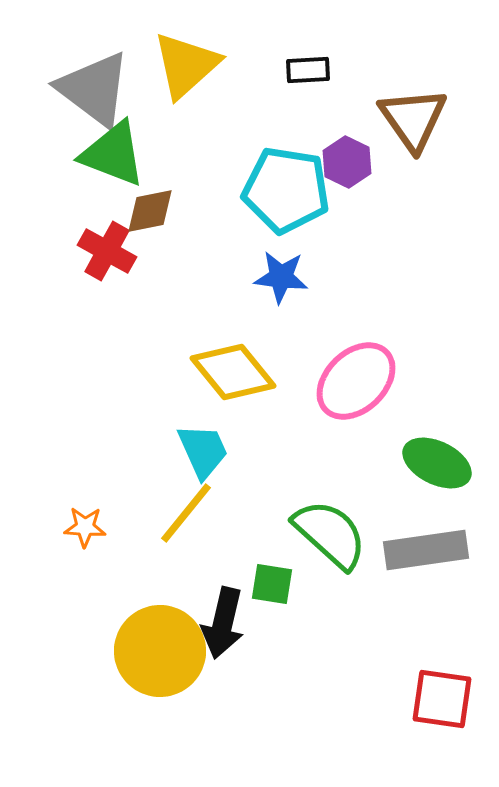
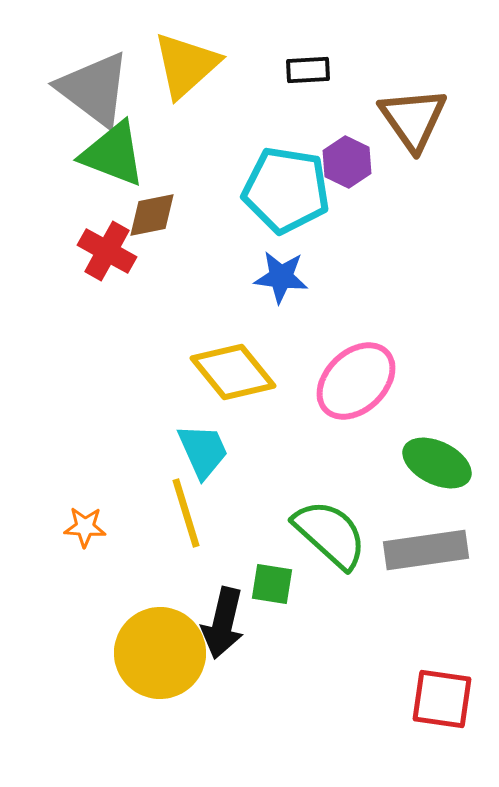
brown diamond: moved 2 px right, 4 px down
yellow line: rotated 56 degrees counterclockwise
yellow circle: moved 2 px down
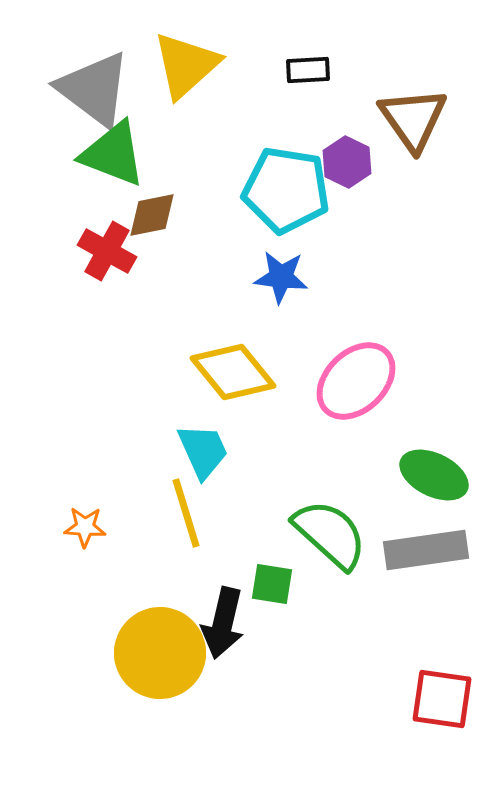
green ellipse: moved 3 px left, 12 px down
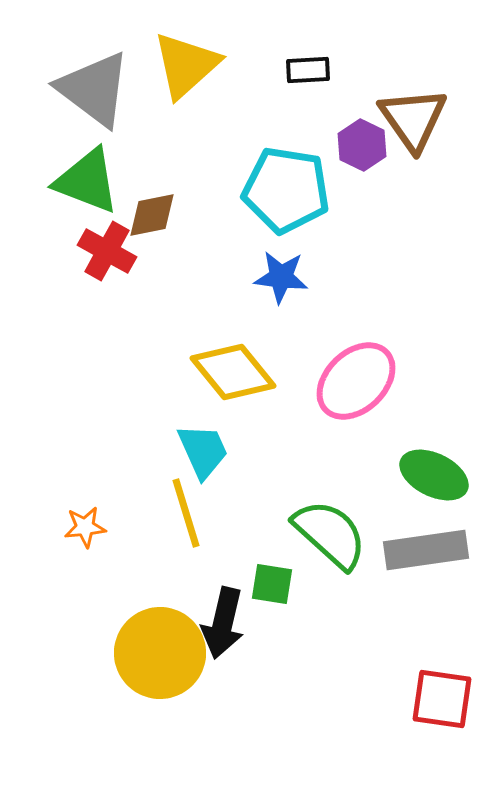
green triangle: moved 26 px left, 27 px down
purple hexagon: moved 15 px right, 17 px up
orange star: rotated 9 degrees counterclockwise
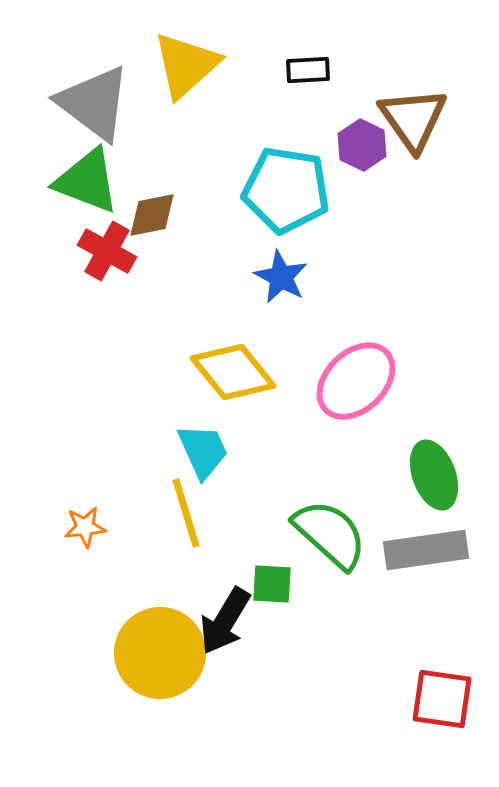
gray triangle: moved 14 px down
blue star: rotated 22 degrees clockwise
green ellipse: rotated 44 degrees clockwise
green square: rotated 6 degrees counterclockwise
black arrow: moved 2 px right, 2 px up; rotated 18 degrees clockwise
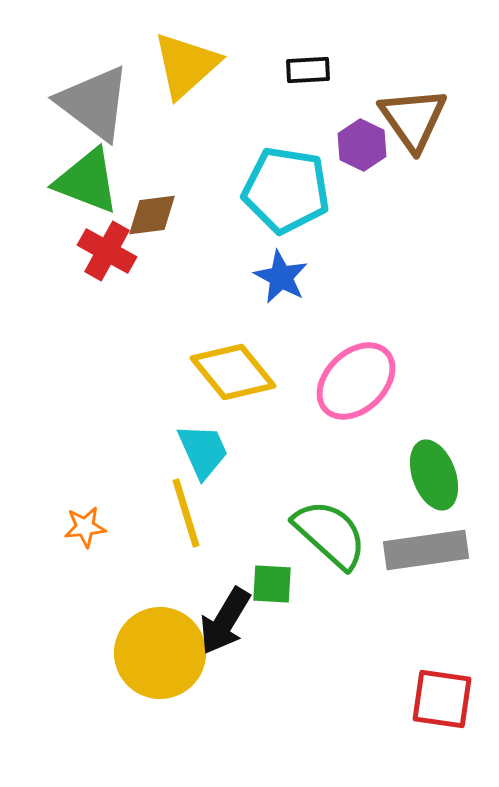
brown diamond: rotated 4 degrees clockwise
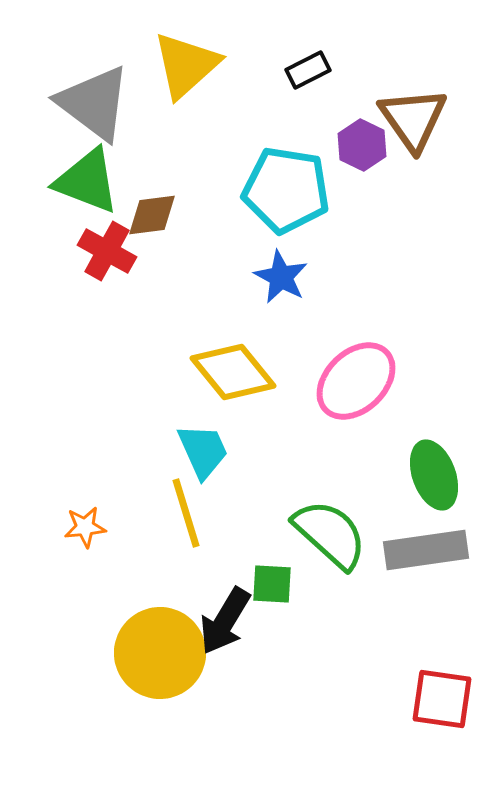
black rectangle: rotated 24 degrees counterclockwise
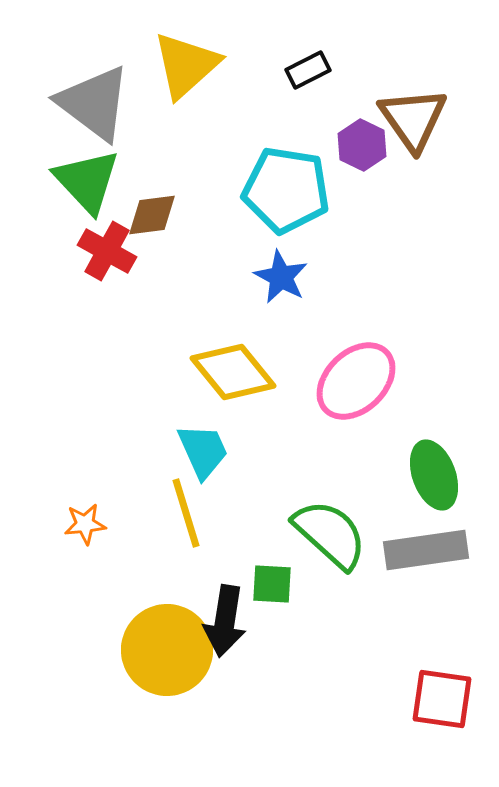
green triangle: rotated 26 degrees clockwise
orange star: moved 3 px up
black arrow: rotated 22 degrees counterclockwise
yellow circle: moved 7 px right, 3 px up
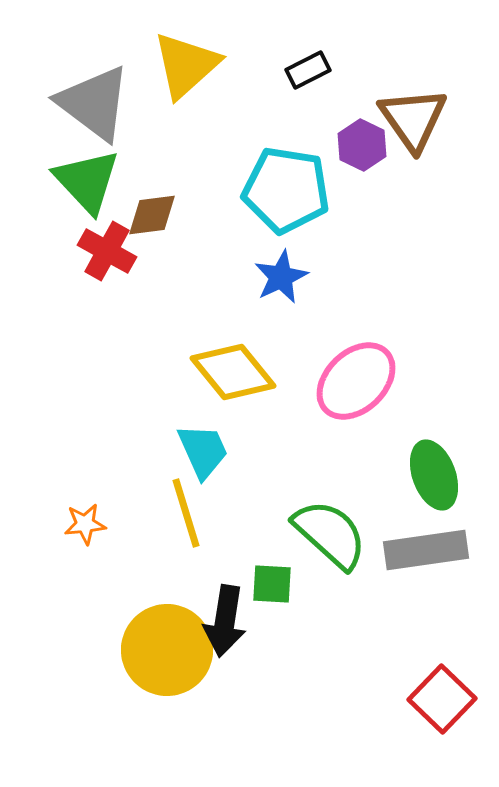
blue star: rotated 18 degrees clockwise
red square: rotated 36 degrees clockwise
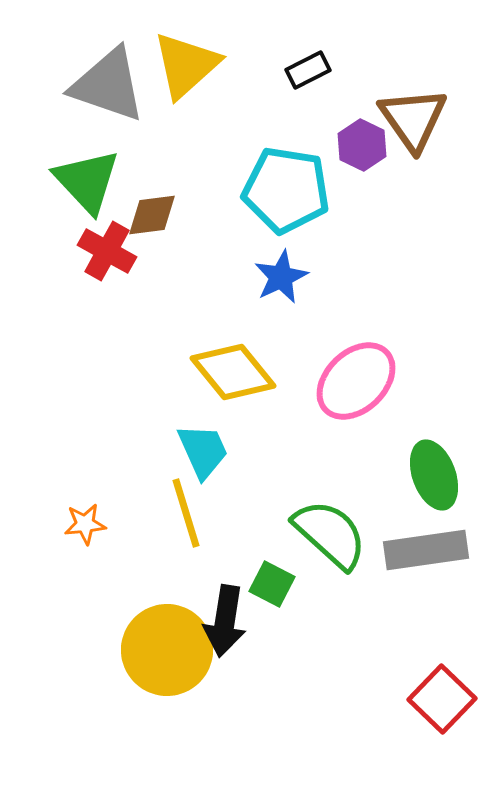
gray triangle: moved 14 px right, 18 px up; rotated 18 degrees counterclockwise
green square: rotated 24 degrees clockwise
